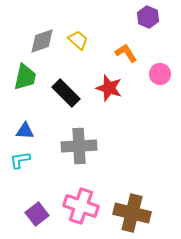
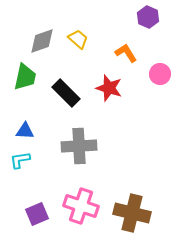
yellow trapezoid: moved 1 px up
purple square: rotated 15 degrees clockwise
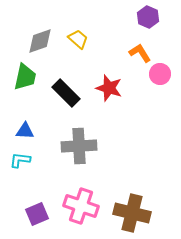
gray diamond: moved 2 px left
orange L-shape: moved 14 px right
cyan L-shape: rotated 15 degrees clockwise
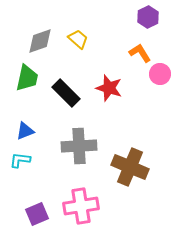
purple hexagon: rotated 10 degrees clockwise
green trapezoid: moved 2 px right, 1 px down
blue triangle: rotated 24 degrees counterclockwise
pink cross: rotated 28 degrees counterclockwise
brown cross: moved 2 px left, 46 px up; rotated 9 degrees clockwise
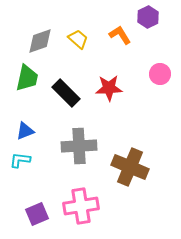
orange L-shape: moved 20 px left, 18 px up
red star: rotated 20 degrees counterclockwise
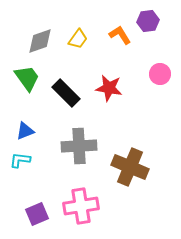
purple hexagon: moved 4 px down; rotated 20 degrees clockwise
yellow trapezoid: rotated 85 degrees clockwise
green trapezoid: rotated 48 degrees counterclockwise
red star: rotated 12 degrees clockwise
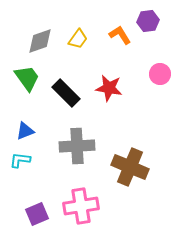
gray cross: moved 2 px left
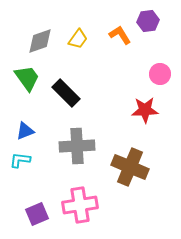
red star: moved 36 px right, 22 px down; rotated 12 degrees counterclockwise
pink cross: moved 1 px left, 1 px up
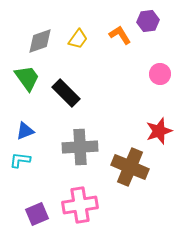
red star: moved 14 px right, 21 px down; rotated 16 degrees counterclockwise
gray cross: moved 3 px right, 1 px down
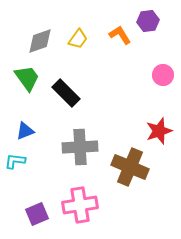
pink circle: moved 3 px right, 1 px down
cyan L-shape: moved 5 px left, 1 px down
